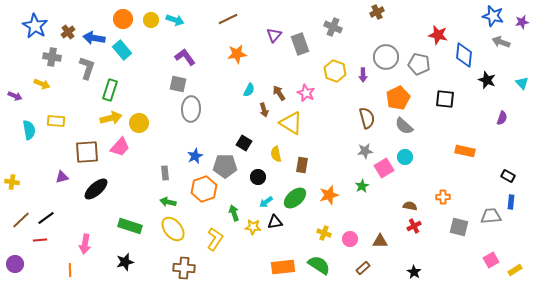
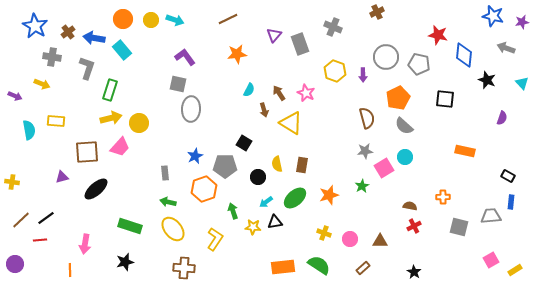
gray arrow at (501, 42): moved 5 px right, 6 px down
yellow semicircle at (276, 154): moved 1 px right, 10 px down
green arrow at (234, 213): moved 1 px left, 2 px up
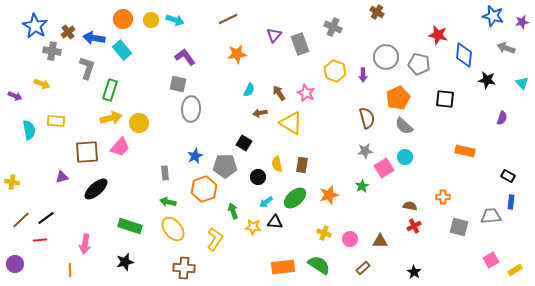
brown cross at (377, 12): rotated 32 degrees counterclockwise
gray cross at (52, 57): moved 6 px up
black star at (487, 80): rotated 12 degrees counterclockwise
brown arrow at (264, 110): moved 4 px left, 3 px down; rotated 96 degrees clockwise
black triangle at (275, 222): rotated 14 degrees clockwise
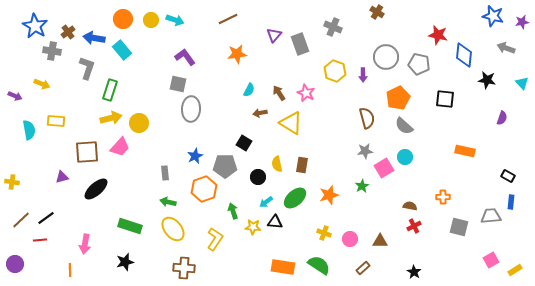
orange rectangle at (283, 267): rotated 15 degrees clockwise
